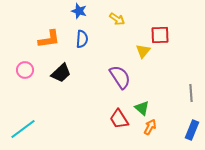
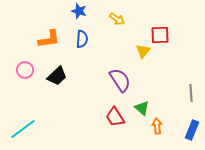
black trapezoid: moved 4 px left, 3 px down
purple semicircle: moved 3 px down
red trapezoid: moved 4 px left, 2 px up
orange arrow: moved 7 px right, 1 px up; rotated 35 degrees counterclockwise
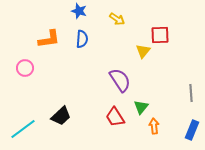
pink circle: moved 2 px up
black trapezoid: moved 4 px right, 40 px down
green triangle: moved 1 px left, 1 px up; rotated 28 degrees clockwise
orange arrow: moved 3 px left
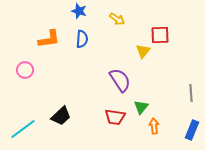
pink circle: moved 2 px down
red trapezoid: rotated 50 degrees counterclockwise
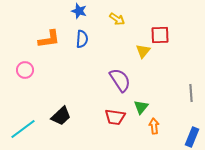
blue rectangle: moved 7 px down
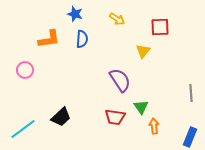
blue star: moved 4 px left, 3 px down
red square: moved 8 px up
green triangle: rotated 14 degrees counterclockwise
black trapezoid: moved 1 px down
blue rectangle: moved 2 px left
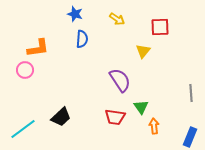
orange L-shape: moved 11 px left, 9 px down
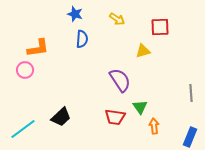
yellow triangle: rotated 35 degrees clockwise
green triangle: moved 1 px left
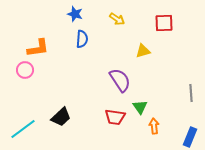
red square: moved 4 px right, 4 px up
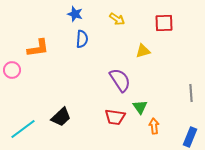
pink circle: moved 13 px left
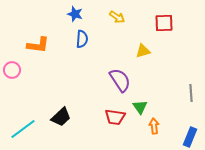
yellow arrow: moved 2 px up
orange L-shape: moved 3 px up; rotated 15 degrees clockwise
